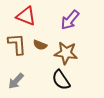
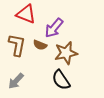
red triangle: moved 2 px up
purple arrow: moved 16 px left, 8 px down
brown L-shape: moved 1 px down; rotated 15 degrees clockwise
brown star: rotated 20 degrees counterclockwise
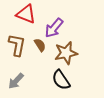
brown semicircle: rotated 144 degrees counterclockwise
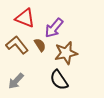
red triangle: moved 1 px left, 4 px down
brown L-shape: rotated 50 degrees counterclockwise
black semicircle: moved 2 px left
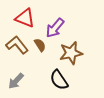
purple arrow: moved 1 px right
brown star: moved 5 px right
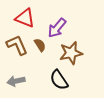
purple arrow: moved 2 px right
brown L-shape: rotated 15 degrees clockwise
gray arrow: rotated 36 degrees clockwise
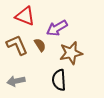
red triangle: moved 2 px up
purple arrow: rotated 20 degrees clockwise
black semicircle: rotated 30 degrees clockwise
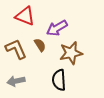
brown L-shape: moved 1 px left, 4 px down
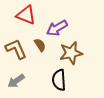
red triangle: moved 1 px right, 1 px up
gray arrow: rotated 24 degrees counterclockwise
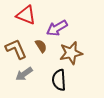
brown semicircle: moved 1 px right, 1 px down
gray arrow: moved 8 px right, 7 px up
